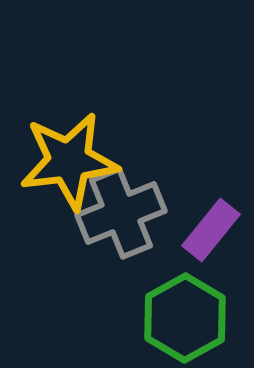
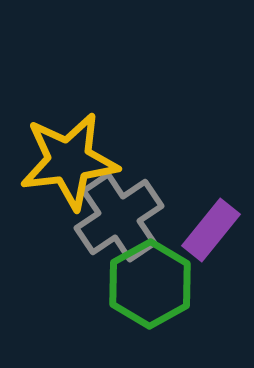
gray cross: moved 2 px left, 4 px down; rotated 12 degrees counterclockwise
green hexagon: moved 35 px left, 34 px up
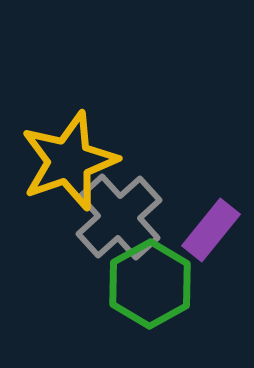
yellow star: rotated 12 degrees counterclockwise
gray cross: rotated 8 degrees counterclockwise
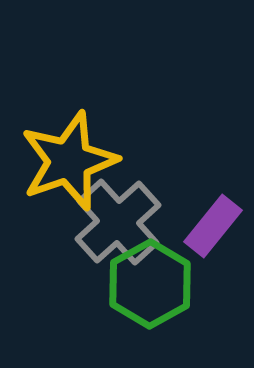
gray cross: moved 1 px left, 5 px down
purple rectangle: moved 2 px right, 4 px up
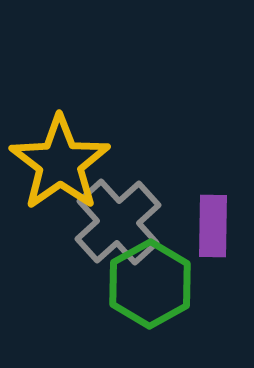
yellow star: moved 9 px left, 2 px down; rotated 16 degrees counterclockwise
purple rectangle: rotated 38 degrees counterclockwise
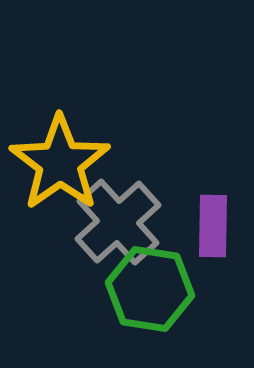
green hexagon: moved 5 px down; rotated 22 degrees counterclockwise
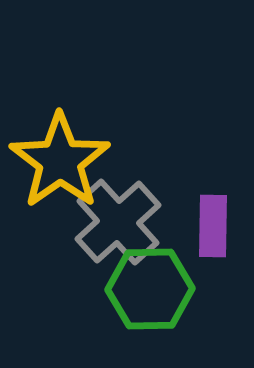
yellow star: moved 2 px up
green hexagon: rotated 10 degrees counterclockwise
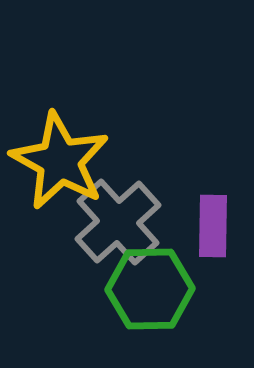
yellow star: rotated 8 degrees counterclockwise
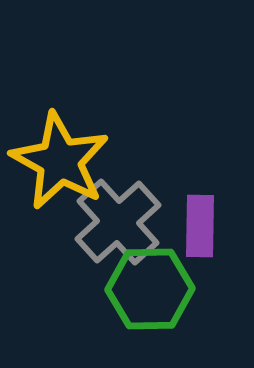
purple rectangle: moved 13 px left
